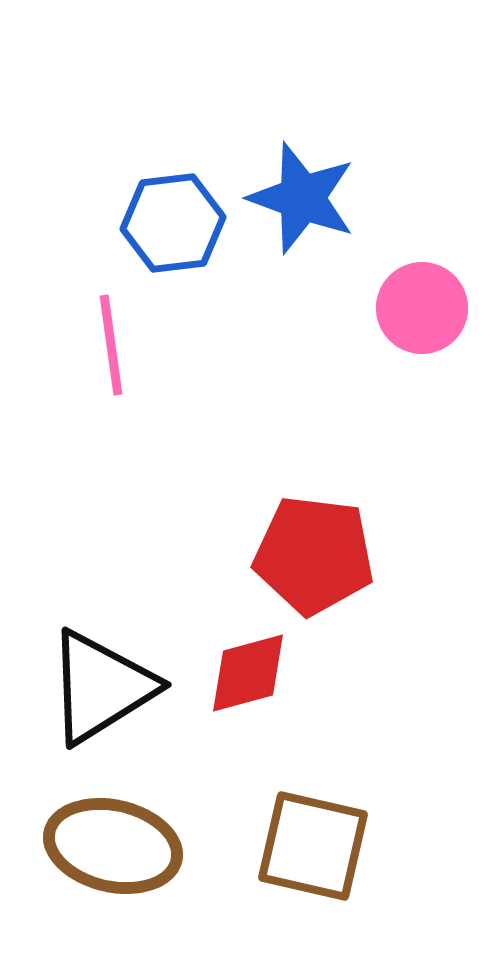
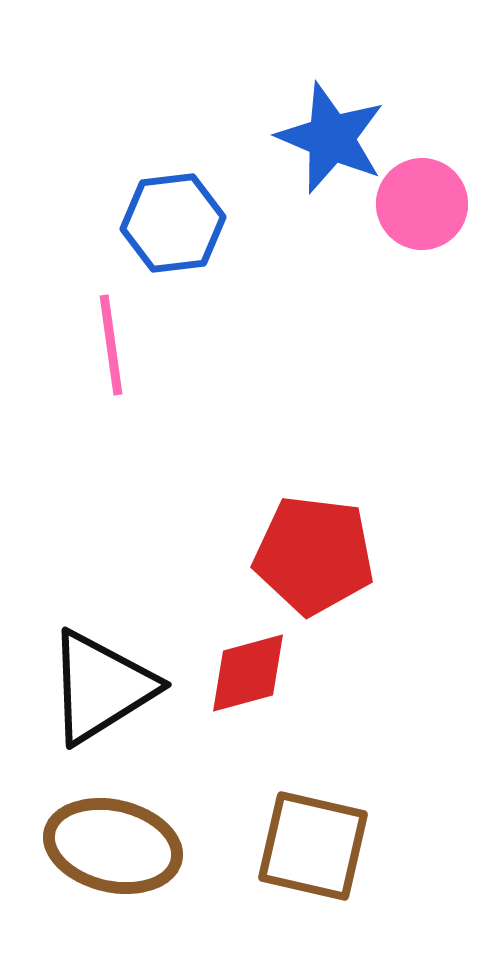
blue star: moved 29 px right, 60 px up; rotated 3 degrees clockwise
pink circle: moved 104 px up
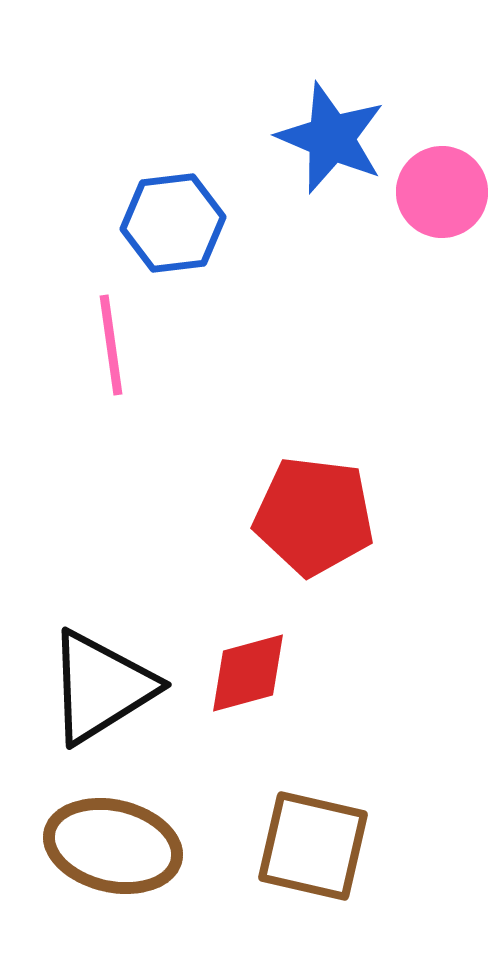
pink circle: moved 20 px right, 12 px up
red pentagon: moved 39 px up
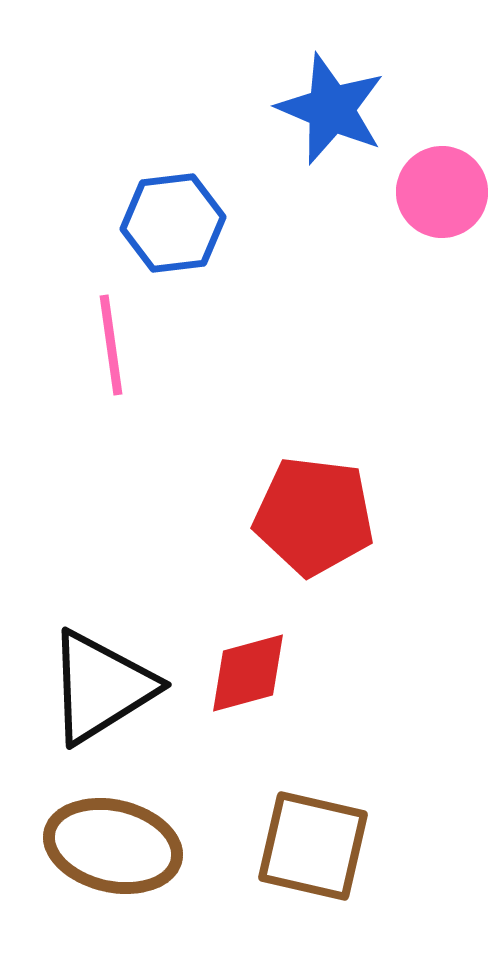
blue star: moved 29 px up
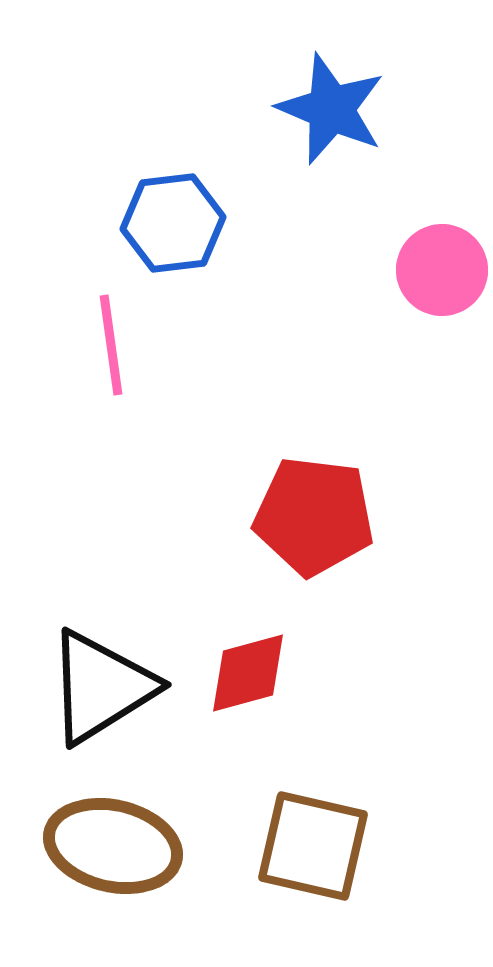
pink circle: moved 78 px down
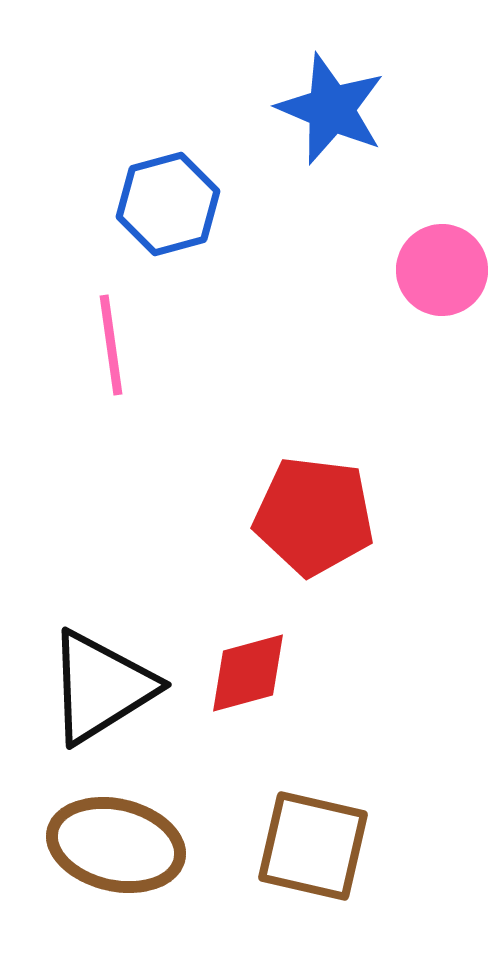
blue hexagon: moved 5 px left, 19 px up; rotated 8 degrees counterclockwise
brown ellipse: moved 3 px right, 1 px up
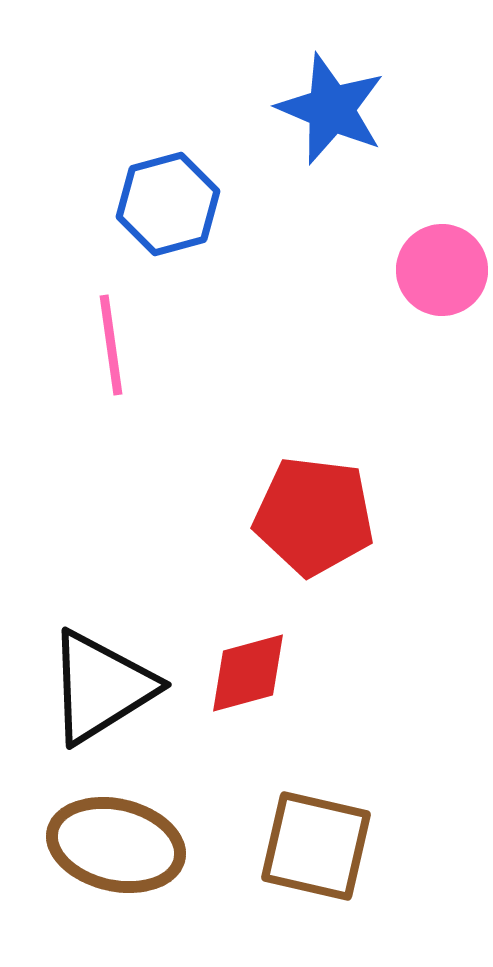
brown square: moved 3 px right
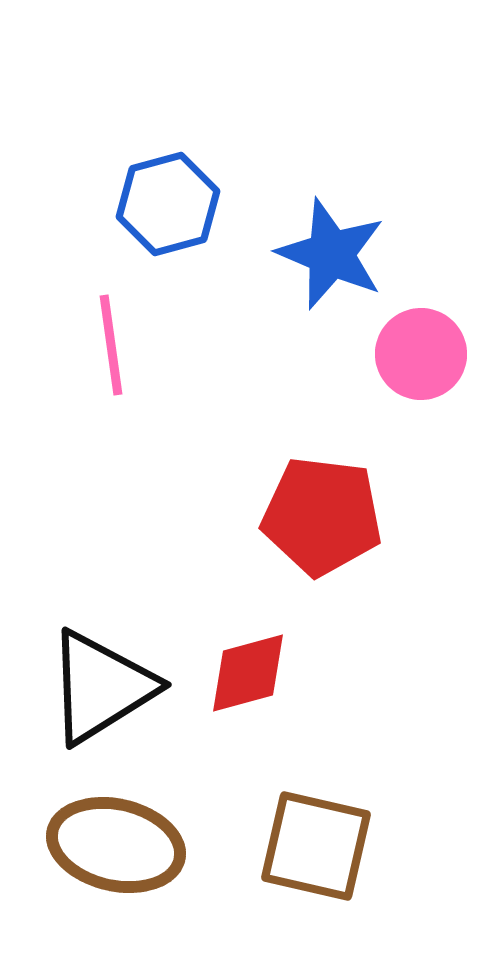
blue star: moved 145 px down
pink circle: moved 21 px left, 84 px down
red pentagon: moved 8 px right
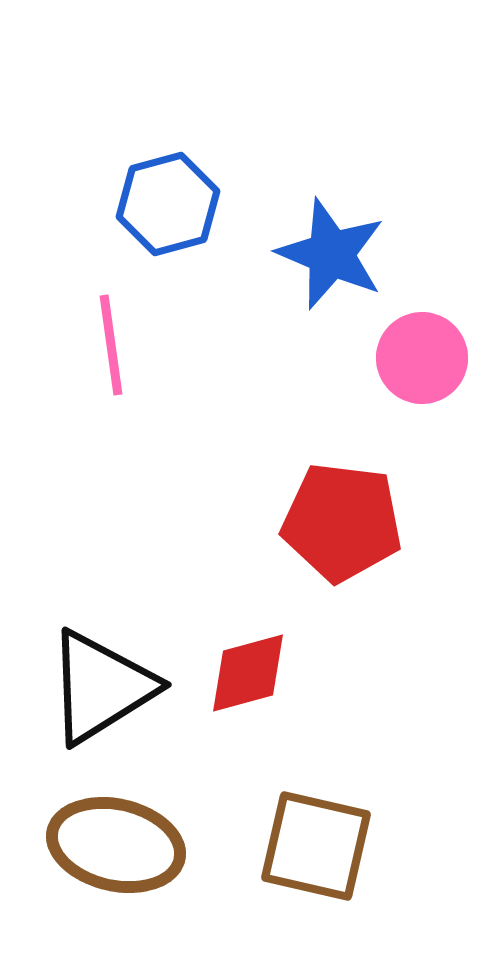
pink circle: moved 1 px right, 4 px down
red pentagon: moved 20 px right, 6 px down
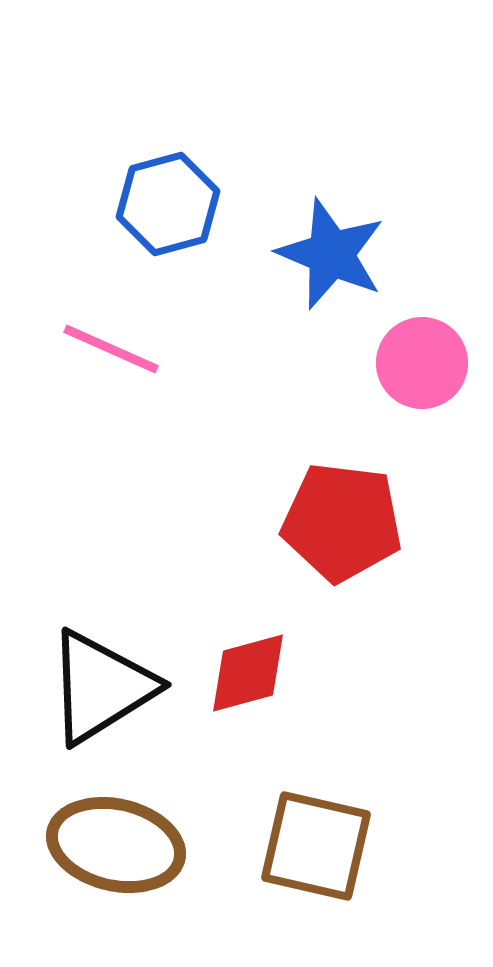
pink line: moved 4 px down; rotated 58 degrees counterclockwise
pink circle: moved 5 px down
